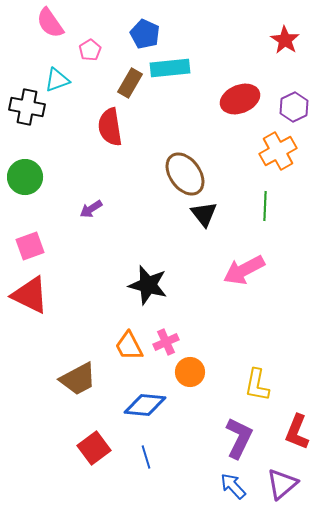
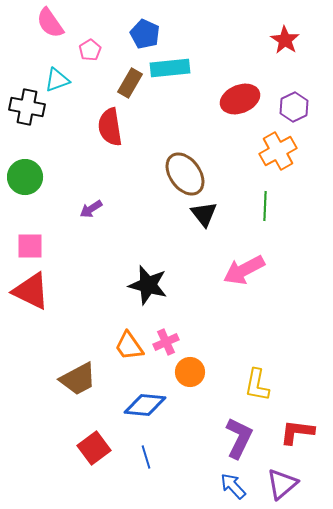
pink square: rotated 20 degrees clockwise
red triangle: moved 1 px right, 4 px up
orange trapezoid: rotated 8 degrees counterclockwise
red L-shape: rotated 75 degrees clockwise
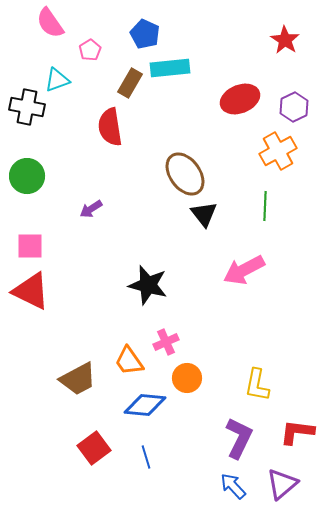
green circle: moved 2 px right, 1 px up
orange trapezoid: moved 15 px down
orange circle: moved 3 px left, 6 px down
